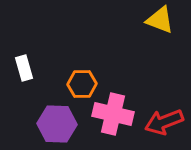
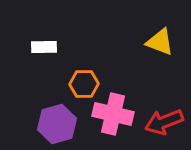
yellow triangle: moved 22 px down
white rectangle: moved 20 px right, 21 px up; rotated 75 degrees counterclockwise
orange hexagon: moved 2 px right
purple hexagon: rotated 18 degrees counterclockwise
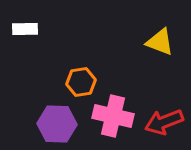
white rectangle: moved 19 px left, 18 px up
orange hexagon: moved 3 px left, 2 px up; rotated 8 degrees counterclockwise
pink cross: moved 2 px down
purple hexagon: rotated 18 degrees clockwise
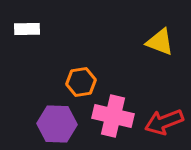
white rectangle: moved 2 px right
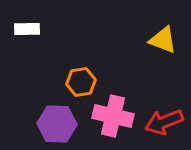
yellow triangle: moved 3 px right, 2 px up
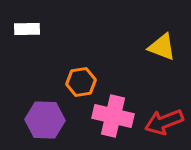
yellow triangle: moved 1 px left, 7 px down
purple hexagon: moved 12 px left, 4 px up
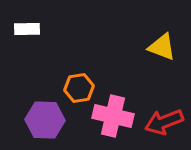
orange hexagon: moved 2 px left, 6 px down
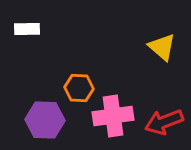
yellow triangle: rotated 20 degrees clockwise
orange hexagon: rotated 12 degrees clockwise
pink cross: rotated 21 degrees counterclockwise
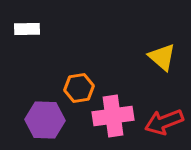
yellow triangle: moved 10 px down
orange hexagon: rotated 12 degrees counterclockwise
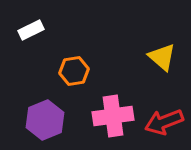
white rectangle: moved 4 px right, 1 px down; rotated 25 degrees counterclockwise
orange hexagon: moved 5 px left, 17 px up
purple hexagon: rotated 24 degrees counterclockwise
